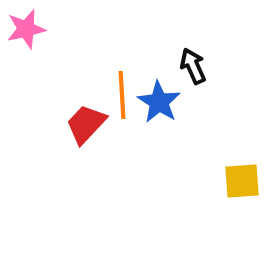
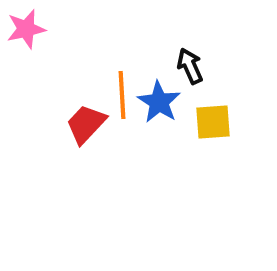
black arrow: moved 3 px left
yellow square: moved 29 px left, 59 px up
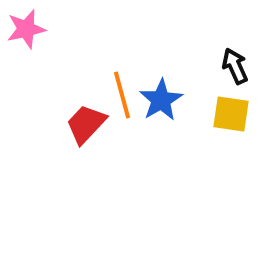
black arrow: moved 45 px right
orange line: rotated 12 degrees counterclockwise
blue star: moved 2 px right, 2 px up; rotated 9 degrees clockwise
yellow square: moved 18 px right, 8 px up; rotated 12 degrees clockwise
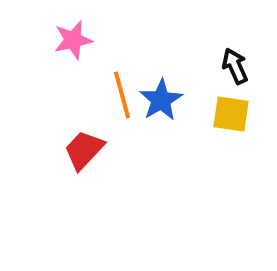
pink star: moved 47 px right, 11 px down
red trapezoid: moved 2 px left, 26 px down
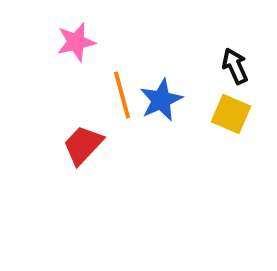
pink star: moved 3 px right, 2 px down
blue star: rotated 6 degrees clockwise
yellow square: rotated 15 degrees clockwise
red trapezoid: moved 1 px left, 5 px up
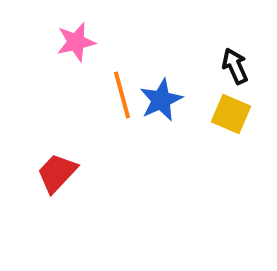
red trapezoid: moved 26 px left, 28 px down
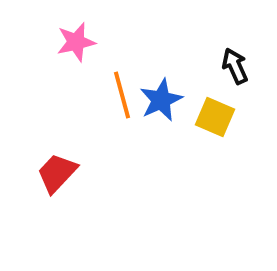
yellow square: moved 16 px left, 3 px down
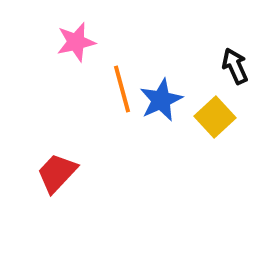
orange line: moved 6 px up
yellow square: rotated 24 degrees clockwise
